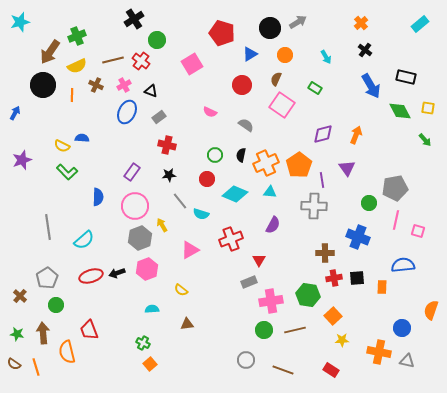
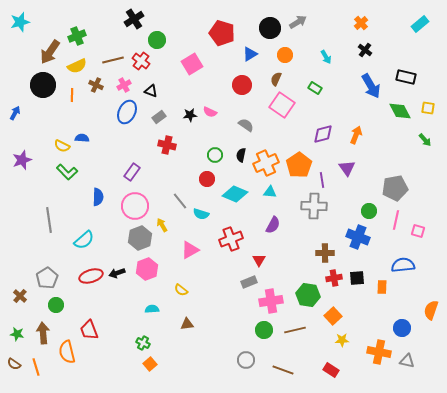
black star at (169, 175): moved 21 px right, 60 px up
green circle at (369, 203): moved 8 px down
gray line at (48, 227): moved 1 px right, 7 px up
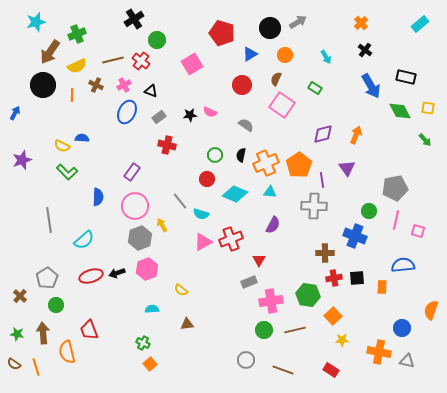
cyan star at (20, 22): moved 16 px right
green cross at (77, 36): moved 2 px up
blue cross at (358, 237): moved 3 px left, 1 px up
pink triangle at (190, 250): moved 13 px right, 8 px up
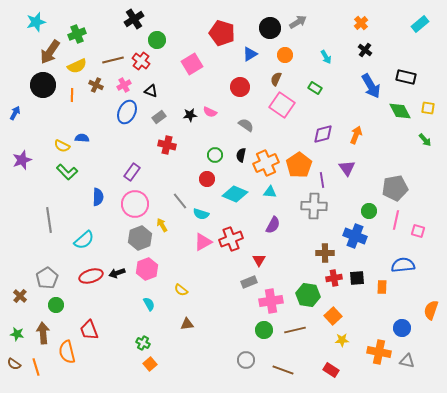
red circle at (242, 85): moved 2 px left, 2 px down
pink circle at (135, 206): moved 2 px up
cyan semicircle at (152, 309): moved 3 px left, 5 px up; rotated 64 degrees clockwise
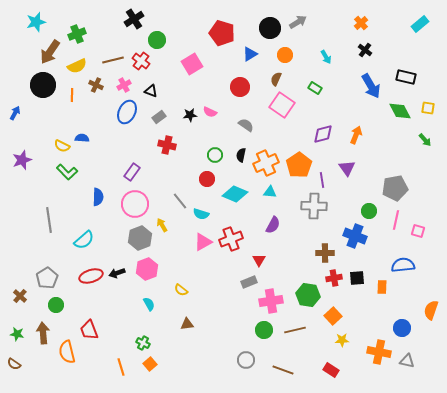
orange line at (36, 367): moved 85 px right
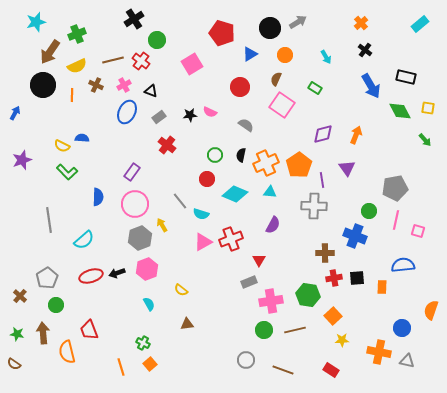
red cross at (167, 145): rotated 24 degrees clockwise
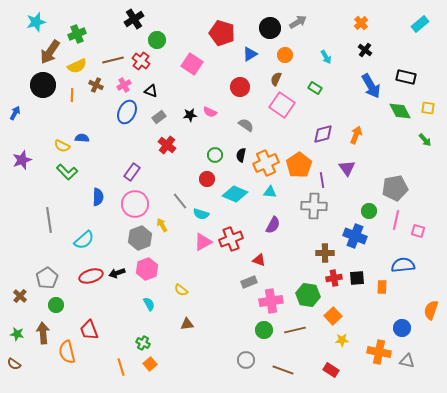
pink square at (192, 64): rotated 25 degrees counterclockwise
red triangle at (259, 260): rotated 40 degrees counterclockwise
